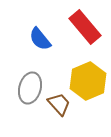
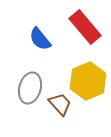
brown trapezoid: moved 1 px right
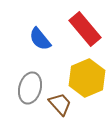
red rectangle: moved 2 px down
yellow hexagon: moved 1 px left, 3 px up
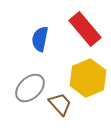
blue semicircle: rotated 50 degrees clockwise
yellow hexagon: moved 1 px right
gray ellipse: rotated 32 degrees clockwise
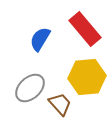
blue semicircle: rotated 20 degrees clockwise
yellow hexagon: moved 1 px left, 1 px up; rotated 18 degrees clockwise
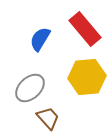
brown trapezoid: moved 12 px left, 14 px down
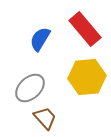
brown trapezoid: moved 3 px left
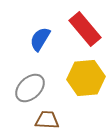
yellow hexagon: moved 1 px left, 1 px down
brown trapezoid: moved 2 px right, 2 px down; rotated 45 degrees counterclockwise
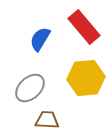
red rectangle: moved 1 px left, 2 px up
